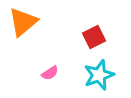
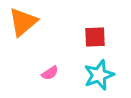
red square: moved 1 px right; rotated 25 degrees clockwise
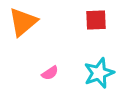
red square: moved 1 px right, 17 px up
cyan star: moved 2 px up
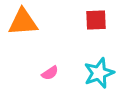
orange triangle: rotated 36 degrees clockwise
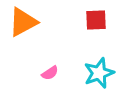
orange triangle: rotated 24 degrees counterclockwise
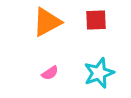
orange triangle: moved 24 px right
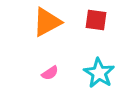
red square: rotated 10 degrees clockwise
cyan star: rotated 20 degrees counterclockwise
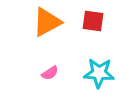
red square: moved 3 px left, 1 px down
cyan star: rotated 28 degrees counterclockwise
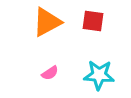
cyan star: moved 2 px down
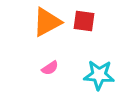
red square: moved 9 px left
pink semicircle: moved 5 px up
